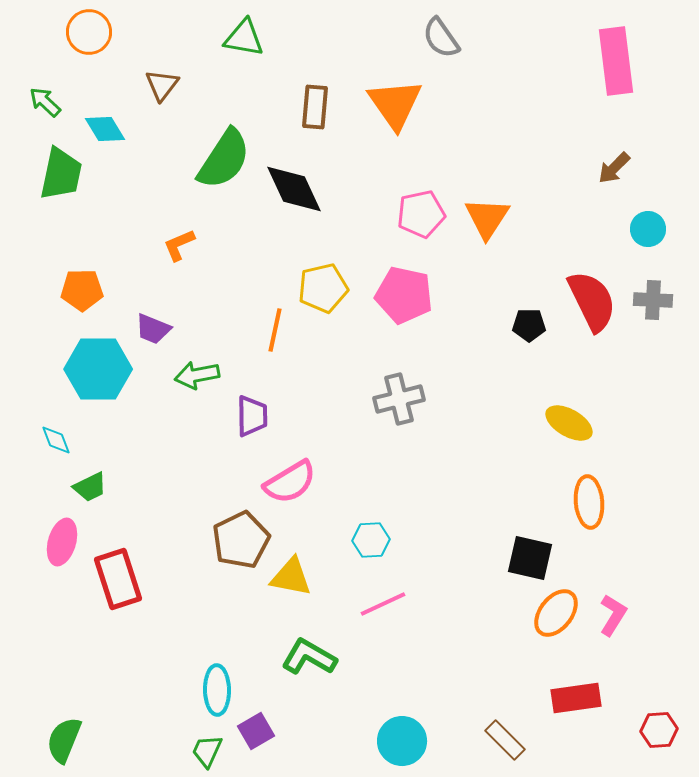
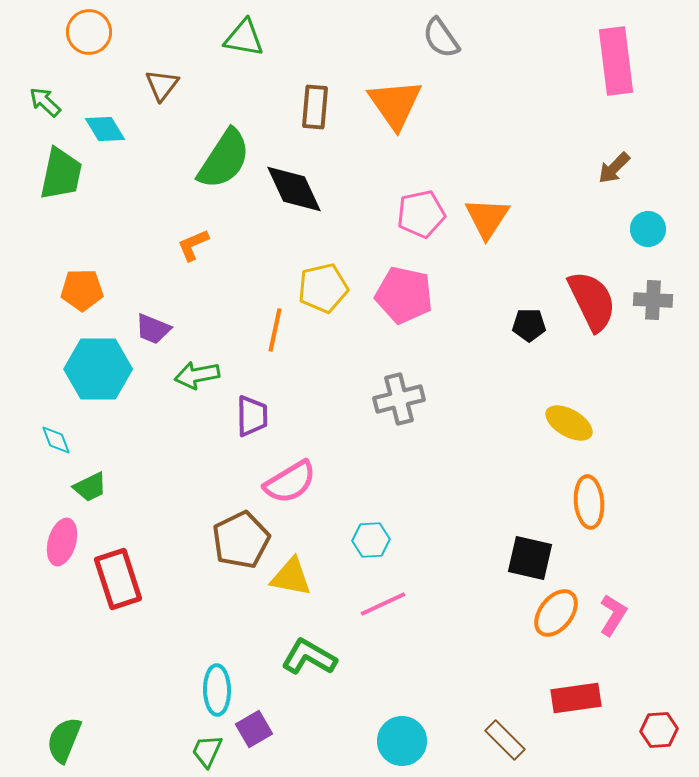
orange L-shape at (179, 245): moved 14 px right
purple square at (256, 731): moved 2 px left, 2 px up
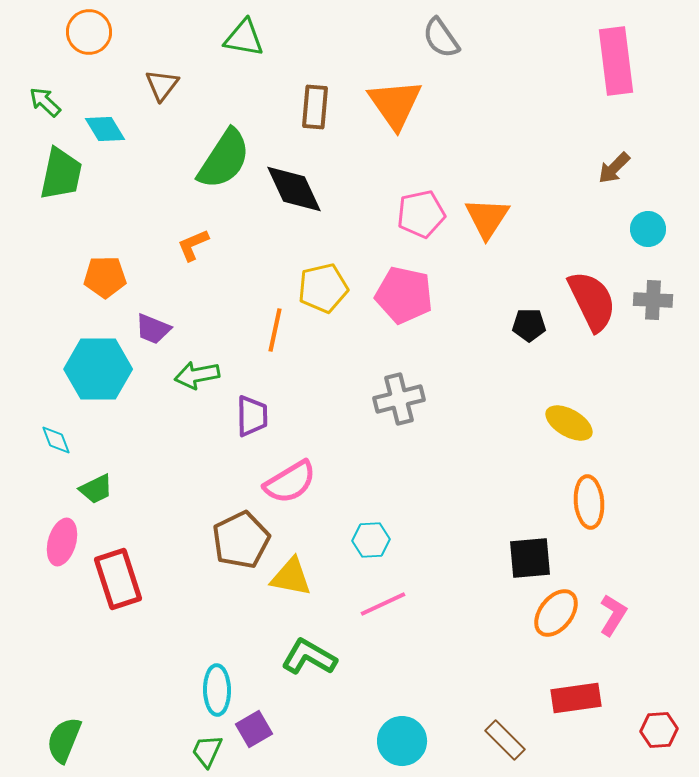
orange pentagon at (82, 290): moved 23 px right, 13 px up
green trapezoid at (90, 487): moved 6 px right, 2 px down
black square at (530, 558): rotated 18 degrees counterclockwise
